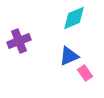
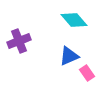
cyan diamond: moved 2 px down; rotated 72 degrees clockwise
pink rectangle: moved 2 px right
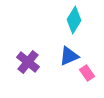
cyan diamond: rotated 72 degrees clockwise
purple cross: moved 9 px right, 21 px down; rotated 30 degrees counterclockwise
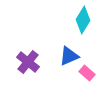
cyan diamond: moved 9 px right
pink rectangle: rotated 14 degrees counterclockwise
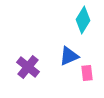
purple cross: moved 5 px down
pink rectangle: rotated 42 degrees clockwise
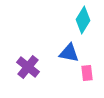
blue triangle: moved 3 px up; rotated 35 degrees clockwise
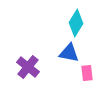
cyan diamond: moved 7 px left, 3 px down
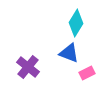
blue triangle: rotated 10 degrees clockwise
pink rectangle: rotated 70 degrees clockwise
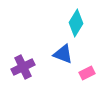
blue triangle: moved 6 px left, 1 px down
purple cross: moved 5 px left; rotated 25 degrees clockwise
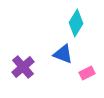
purple cross: rotated 15 degrees counterclockwise
